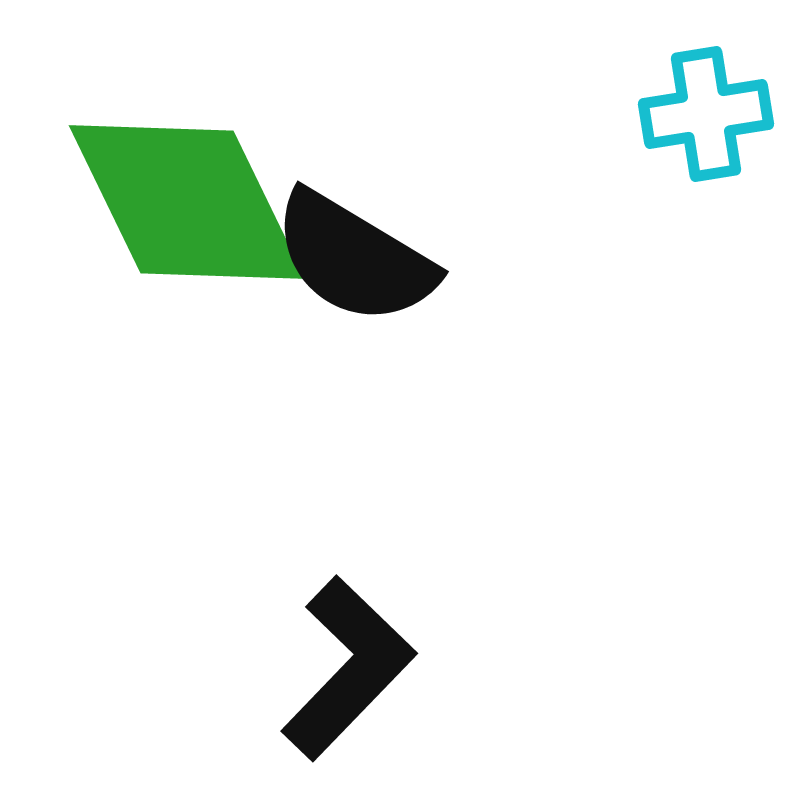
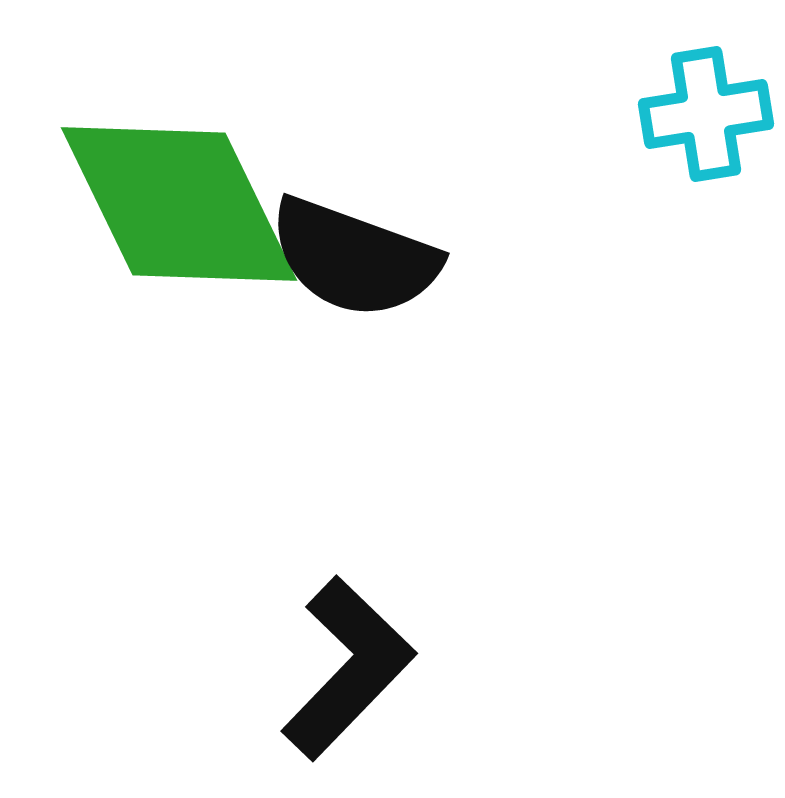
green diamond: moved 8 px left, 2 px down
black semicircle: rotated 11 degrees counterclockwise
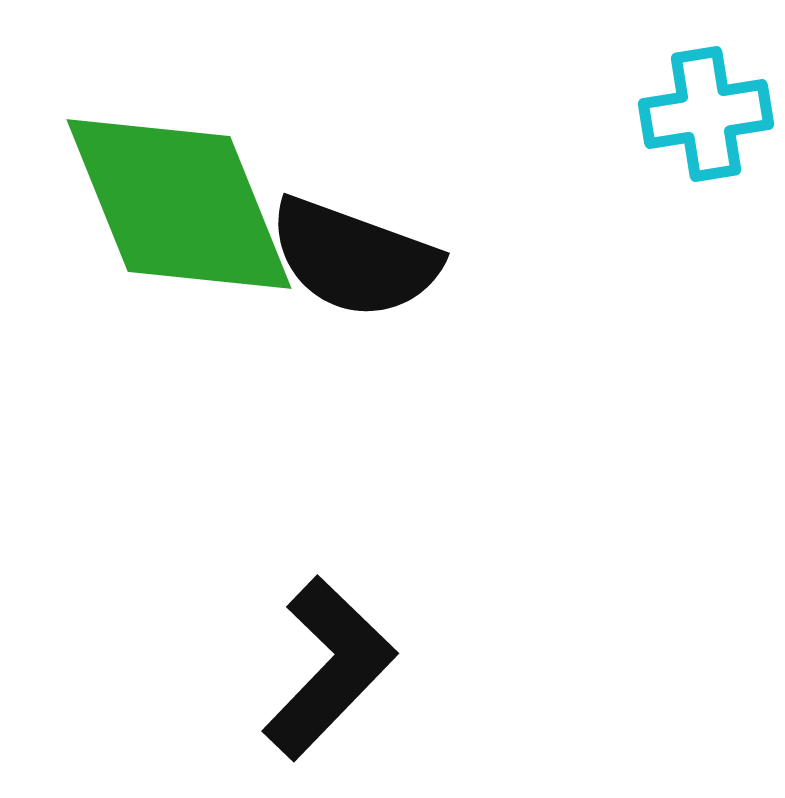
green diamond: rotated 4 degrees clockwise
black L-shape: moved 19 px left
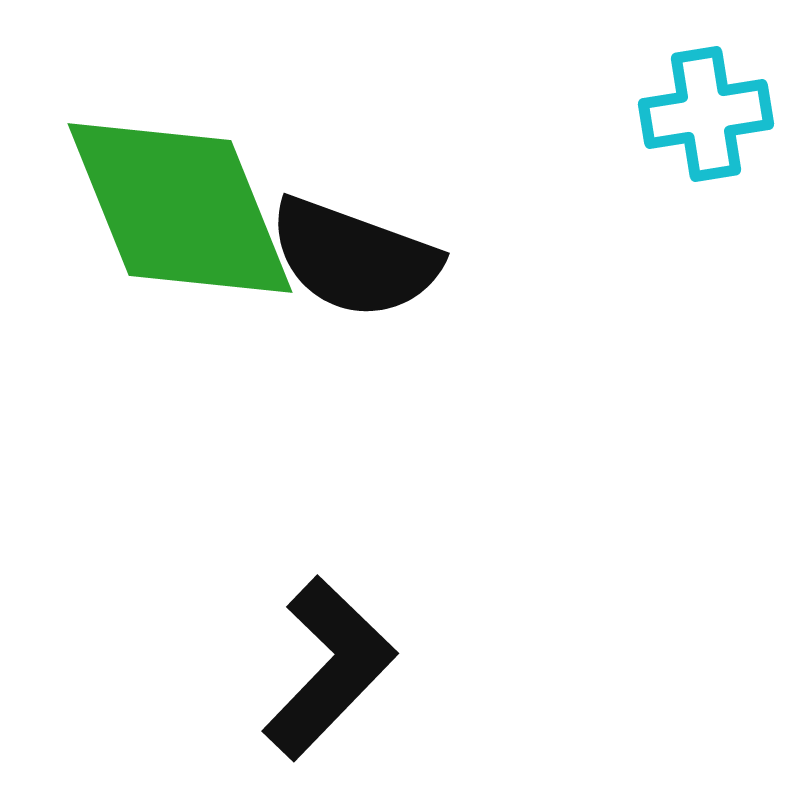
green diamond: moved 1 px right, 4 px down
